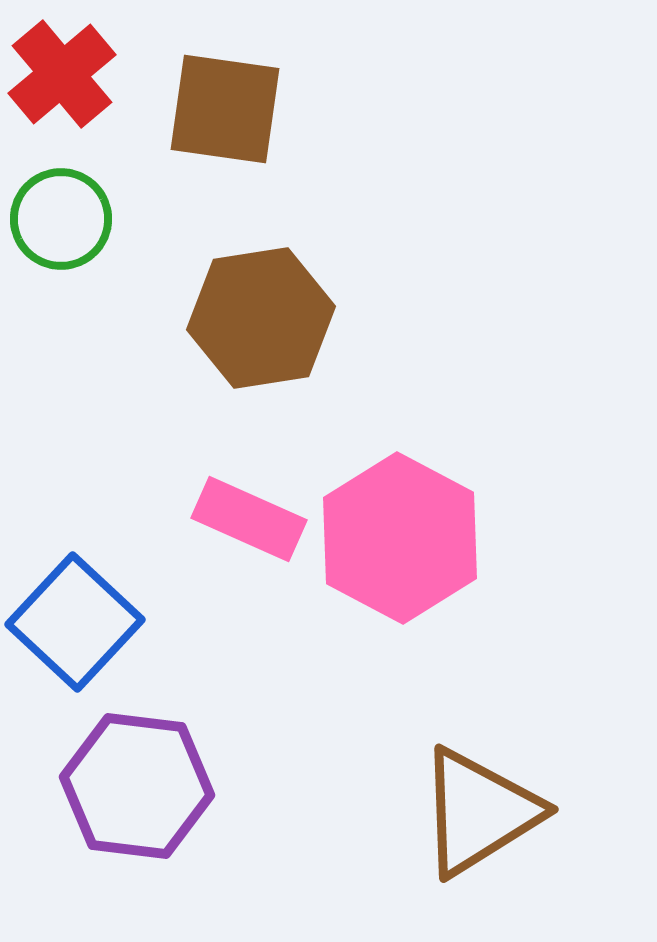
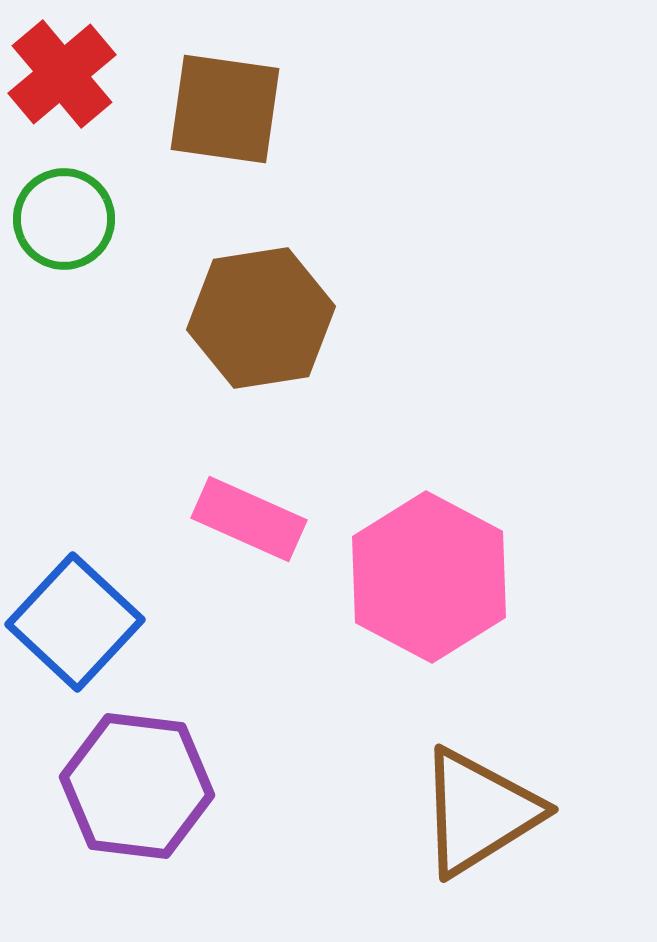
green circle: moved 3 px right
pink hexagon: moved 29 px right, 39 px down
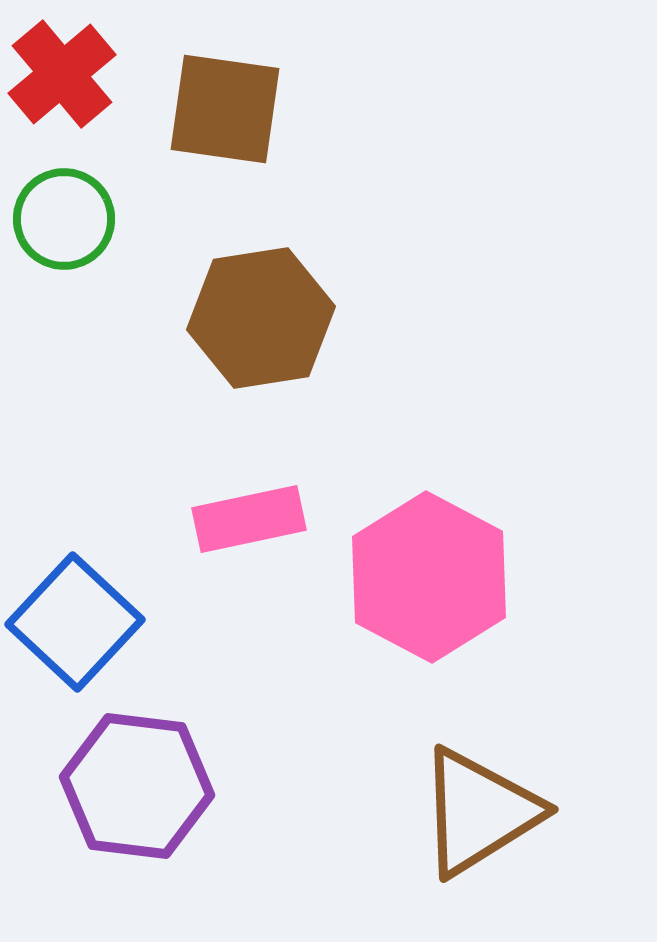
pink rectangle: rotated 36 degrees counterclockwise
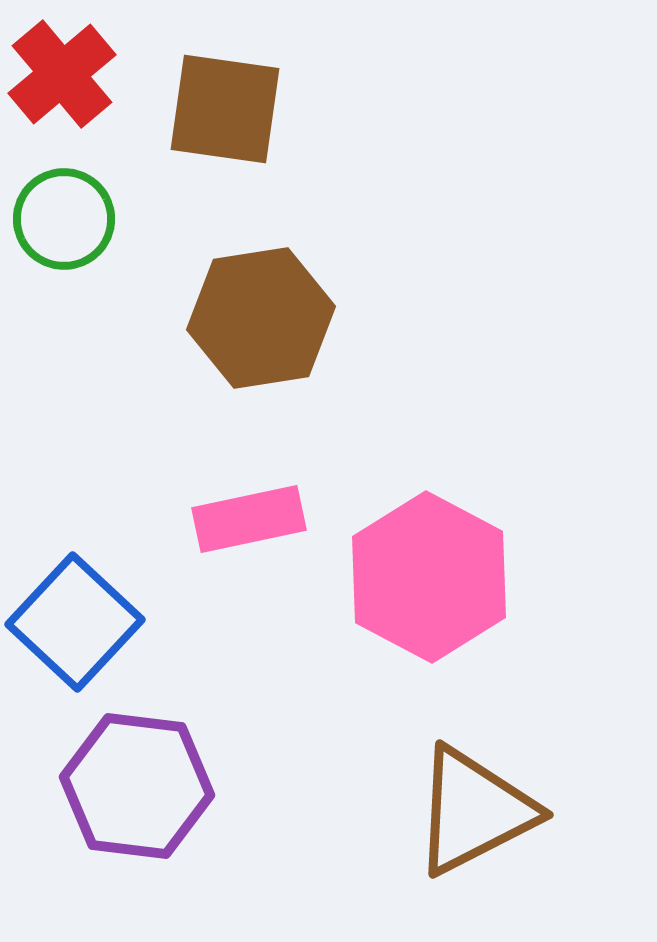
brown triangle: moved 5 px left, 1 px up; rotated 5 degrees clockwise
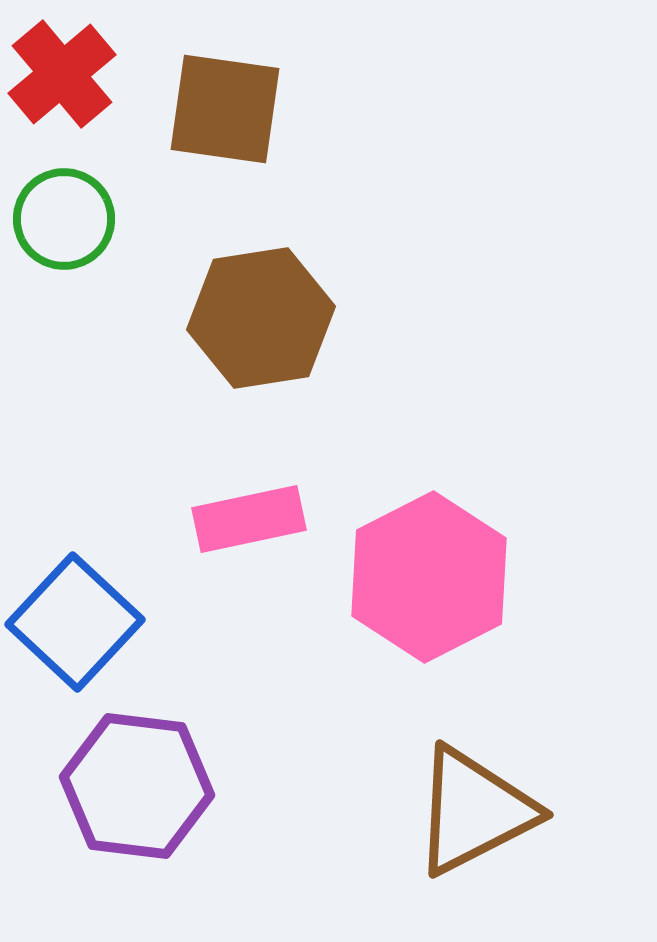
pink hexagon: rotated 5 degrees clockwise
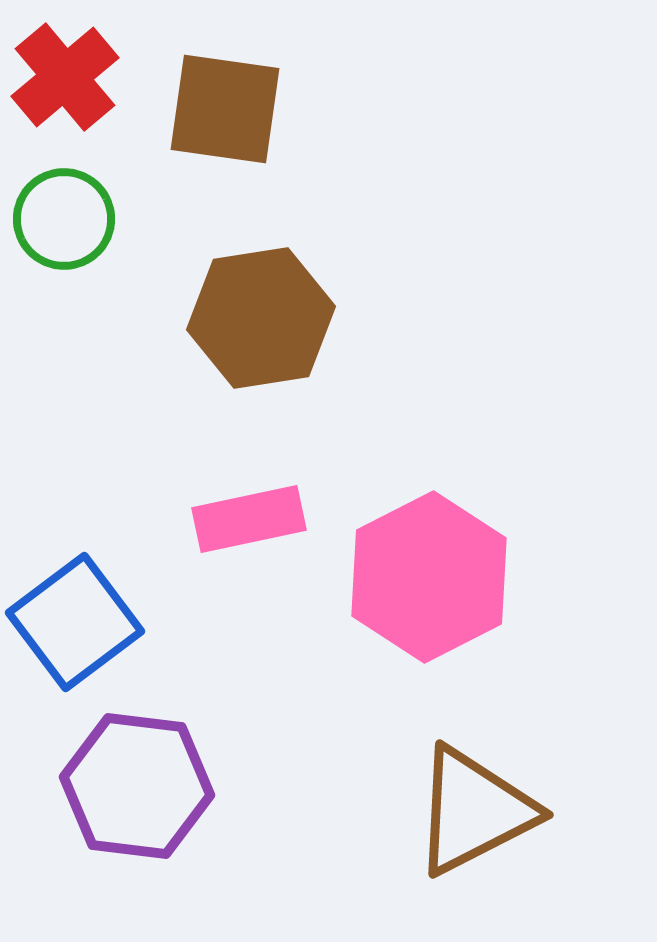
red cross: moved 3 px right, 3 px down
blue square: rotated 10 degrees clockwise
